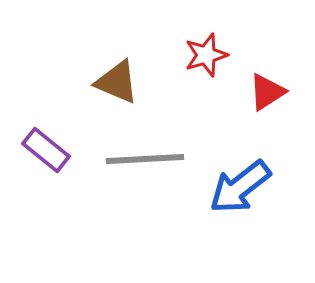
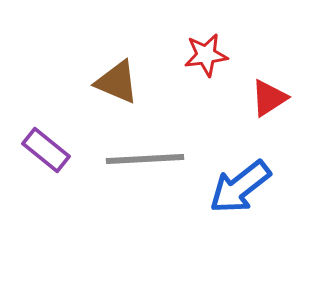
red star: rotated 9 degrees clockwise
red triangle: moved 2 px right, 6 px down
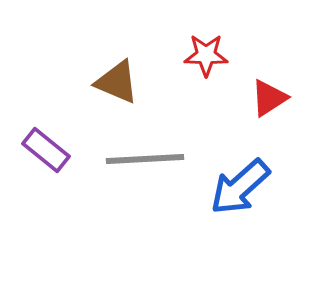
red star: rotated 9 degrees clockwise
blue arrow: rotated 4 degrees counterclockwise
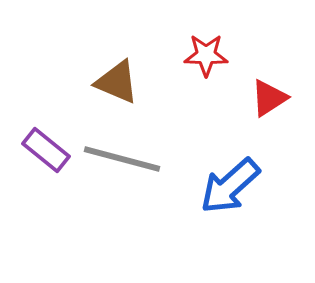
gray line: moved 23 px left; rotated 18 degrees clockwise
blue arrow: moved 10 px left, 1 px up
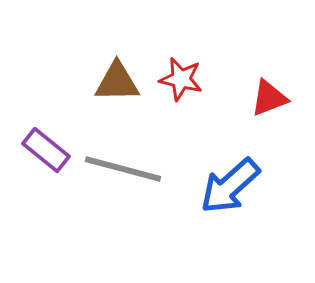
red star: moved 25 px left, 24 px down; rotated 12 degrees clockwise
brown triangle: rotated 24 degrees counterclockwise
red triangle: rotated 12 degrees clockwise
gray line: moved 1 px right, 10 px down
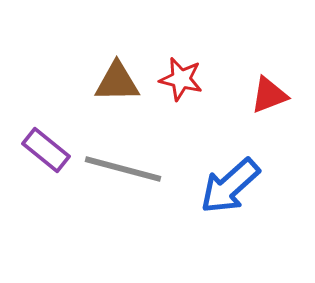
red triangle: moved 3 px up
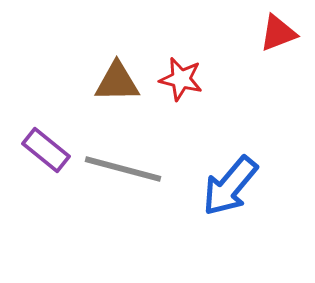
red triangle: moved 9 px right, 62 px up
blue arrow: rotated 8 degrees counterclockwise
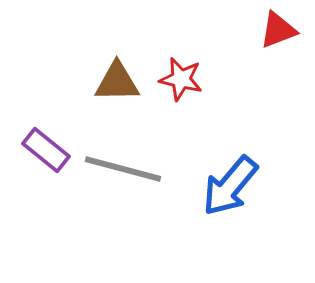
red triangle: moved 3 px up
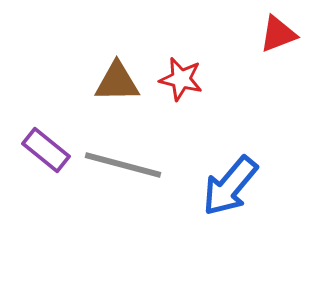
red triangle: moved 4 px down
gray line: moved 4 px up
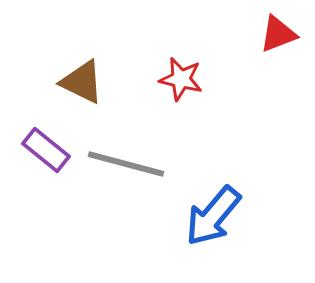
brown triangle: moved 35 px left; rotated 27 degrees clockwise
gray line: moved 3 px right, 1 px up
blue arrow: moved 17 px left, 30 px down
